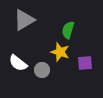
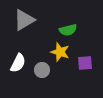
green semicircle: rotated 120 degrees counterclockwise
white semicircle: rotated 102 degrees counterclockwise
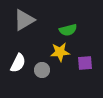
yellow star: rotated 24 degrees counterclockwise
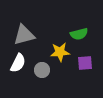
gray triangle: moved 15 px down; rotated 15 degrees clockwise
green semicircle: moved 11 px right, 4 px down
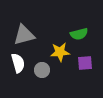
white semicircle: rotated 42 degrees counterclockwise
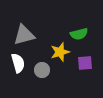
yellow star: rotated 12 degrees counterclockwise
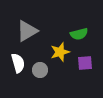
gray triangle: moved 3 px right, 4 px up; rotated 15 degrees counterclockwise
gray circle: moved 2 px left
